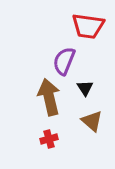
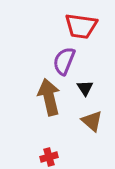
red trapezoid: moved 7 px left
red cross: moved 18 px down
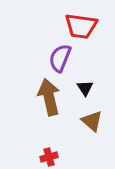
purple semicircle: moved 4 px left, 3 px up
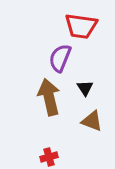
brown triangle: rotated 20 degrees counterclockwise
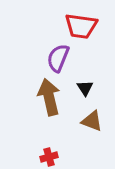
purple semicircle: moved 2 px left
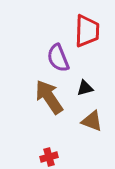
red trapezoid: moved 6 px right, 5 px down; rotated 96 degrees counterclockwise
purple semicircle: rotated 44 degrees counterclockwise
black triangle: rotated 48 degrees clockwise
brown arrow: rotated 21 degrees counterclockwise
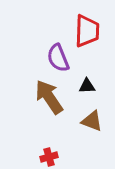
black triangle: moved 2 px right, 2 px up; rotated 12 degrees clockwise
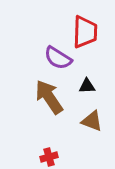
red trapezoid: moved 2 px left, 1 px down
purple semicircle: rotated 36 degrees counterclockwise
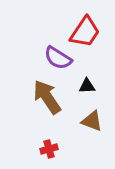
red trapezoid: rotated 32 degrees clockwise
brown arrow: moved 2 px left
red cross: moved 8 px up
